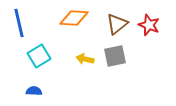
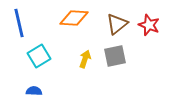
yellow arrow: rotated 96 degrees clockwise
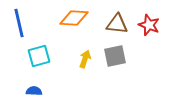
brown triangle: rotated 45 degrees clockwise
cyan square: rotated 15 degrees clockwise
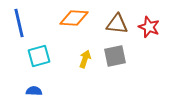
red star: moved 2 px down
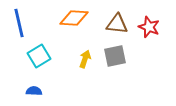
cyan square: rotated 15 degrees counterclockwise
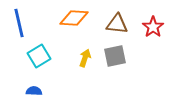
red star: moved 4 px right; rotated 15 degrees clockwise
yellow arrow: moved 1 px up
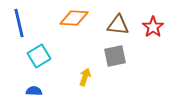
brown triangle: moved 1 px right, 1 px down
yellow arrow: moved 19 px down
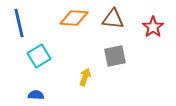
brown triangle: moved 5 px left, 6 px up
blue semicircle: moved 2 px right, 4 px down
